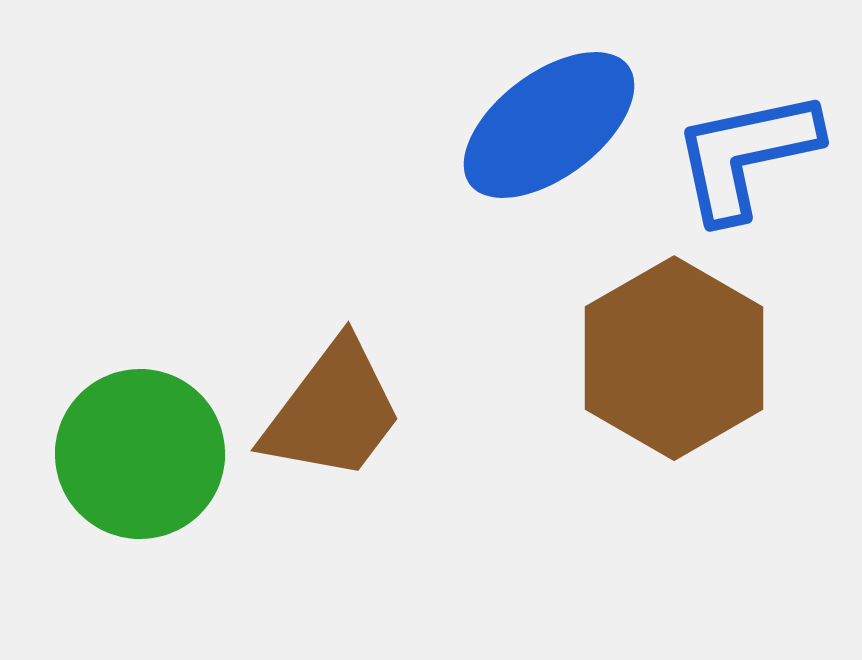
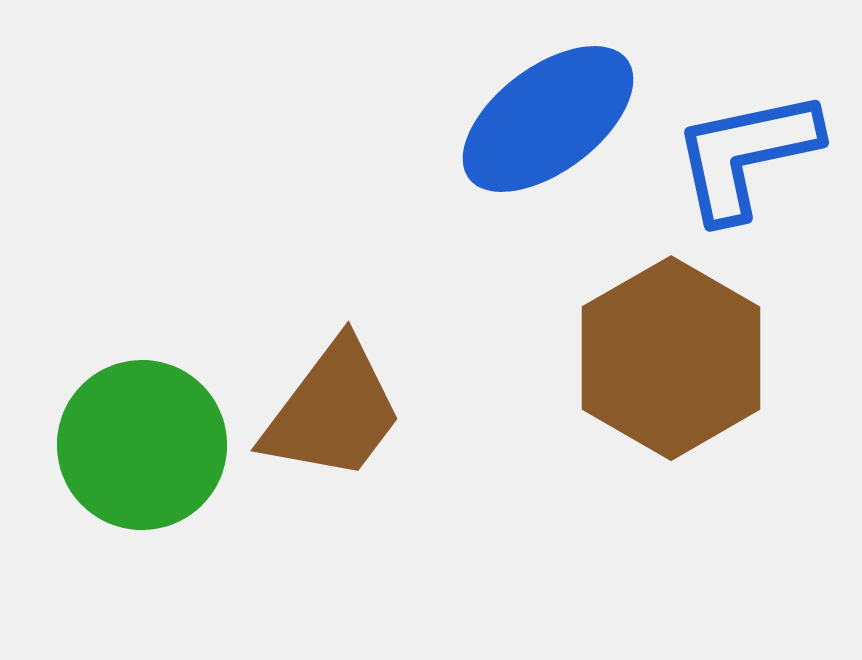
blue ellipse: moved 1 px left, 6 px up
brown hexagon: moved 3 px left
green circle: moved 2 px right, 9 px up
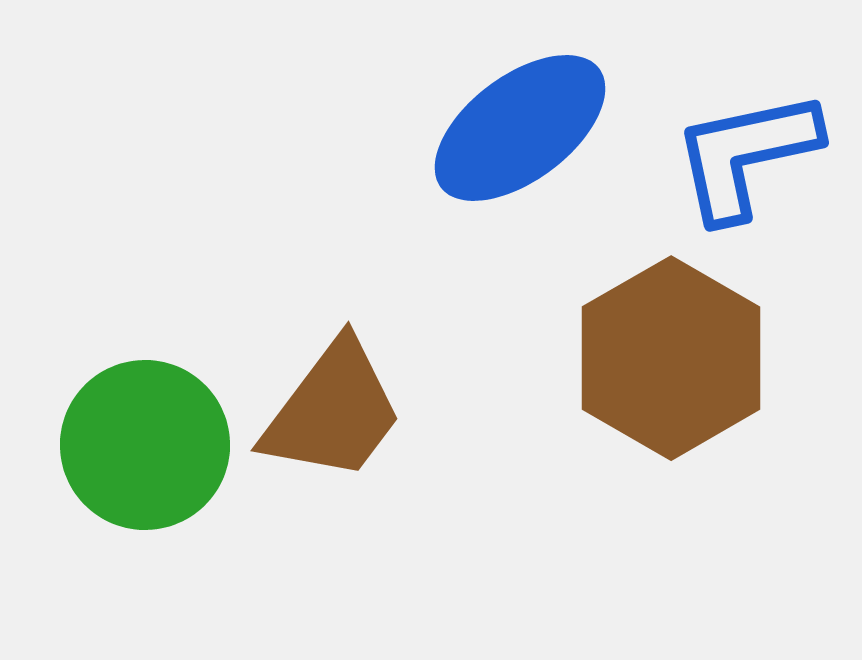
blue ellipse: moved 28 px left, 9 px down
green circle: moved 3 px right
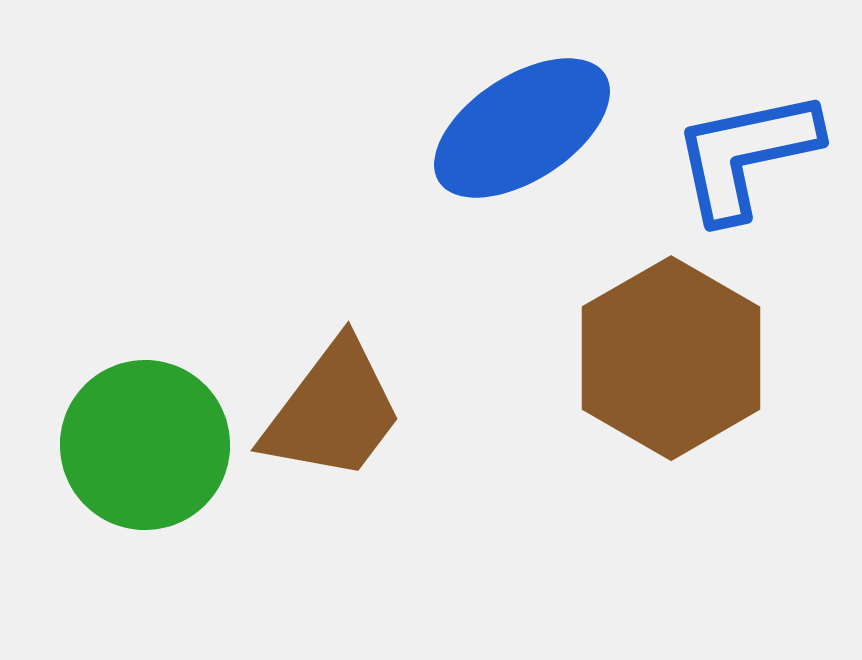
blue ellipse: moved 2 px right; rotated 4 degrees clockwise
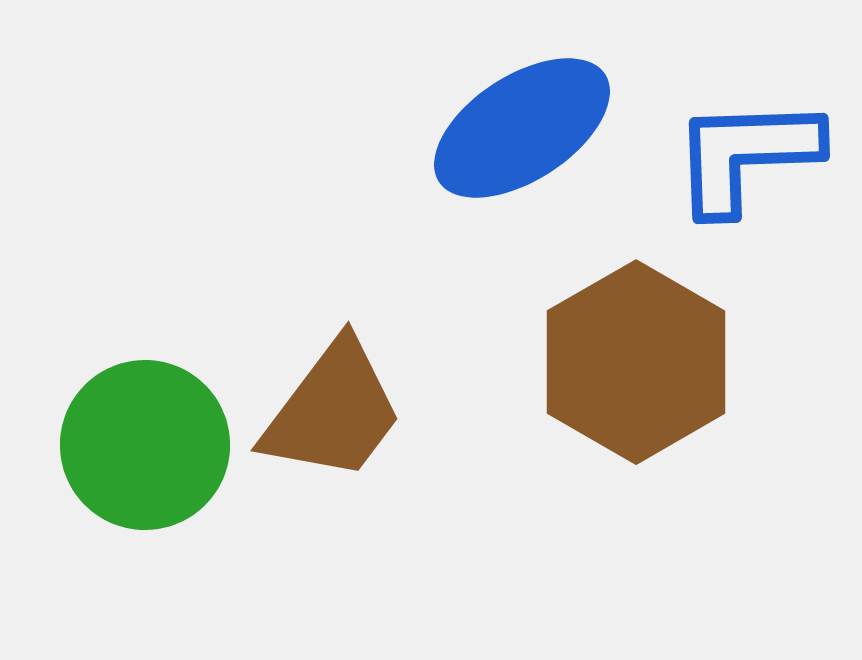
blue L-shape: rotated 10 degrees clockwise
brown hexagon: moved 35 px left, 4 px down
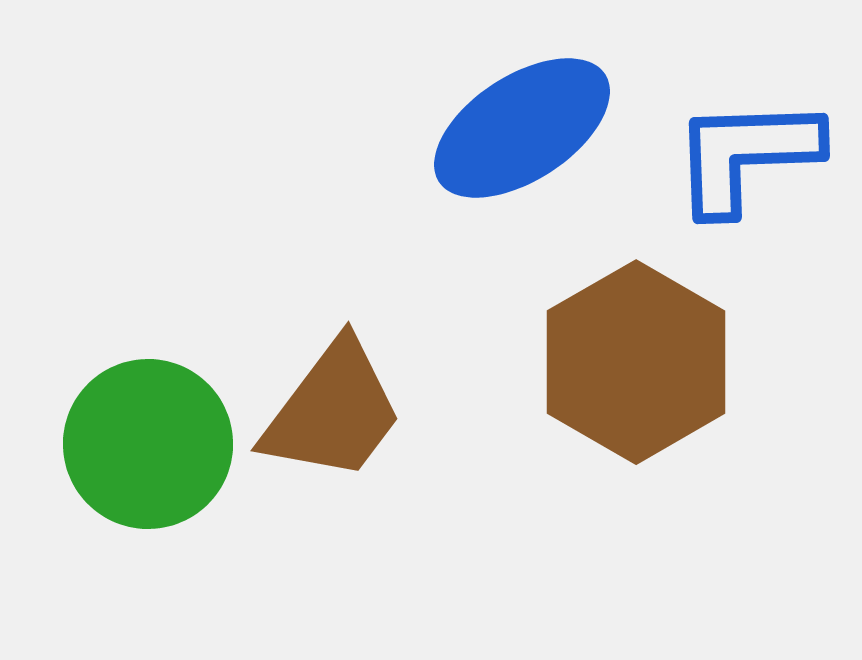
green circle: moved 3 px right, 1 px up
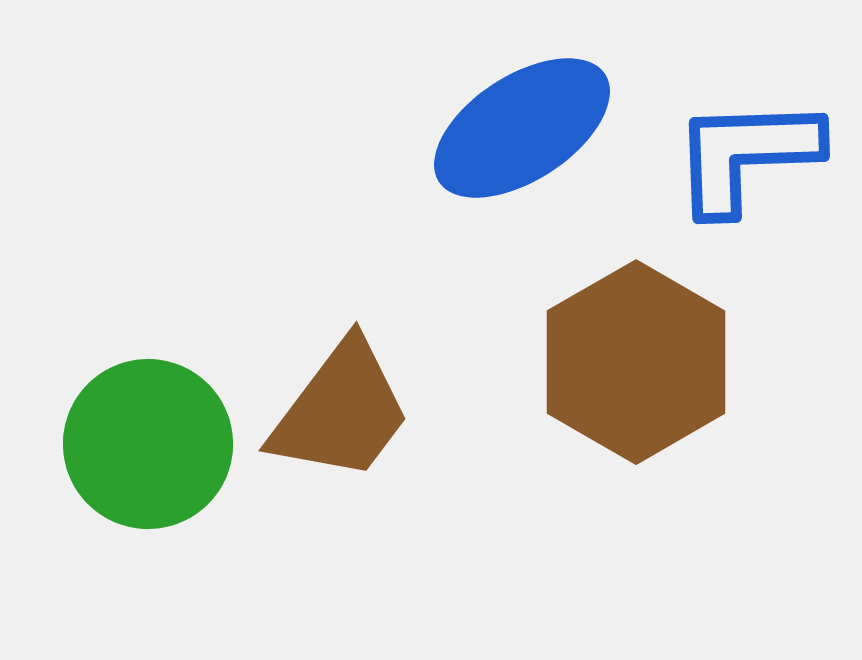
brown trapezoid: moved 8 px right
